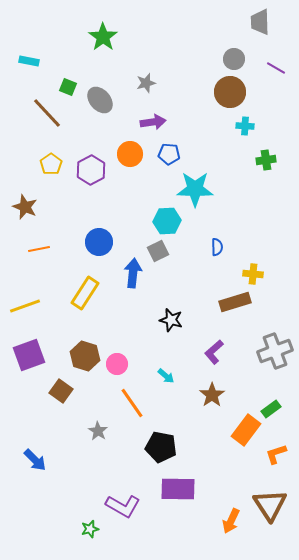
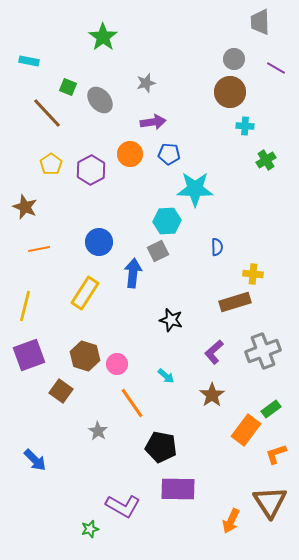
green cross at (266, 160): rotated 24 degrees counterclockwise
yellow line at (25, 306): rotated 56 degrees counterclockwise
gray cross at (275, 351): moved 12 px left
brown triangle at (270, 505): moved 3 px up
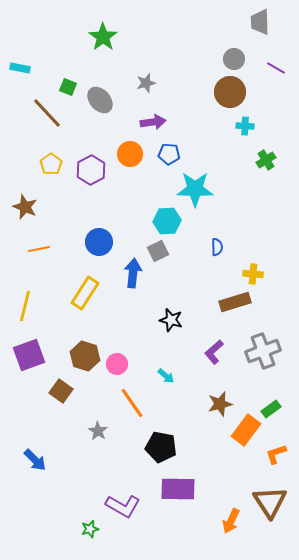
cyan rectangle at (29, 61): moved 9 px left, 7 px down
brown star at (212, 395): moved 8 px right, 9 px down; rotated 20 degrees clockwise
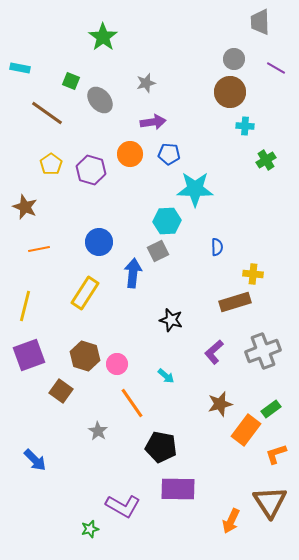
green square at (68, 87): moved 3 px right, 6 px up
brown line at (47, 113): rotated 12 degrees counterclockwise
purple hexagon at (91, 170): rotated 16 degrees counterclockwise
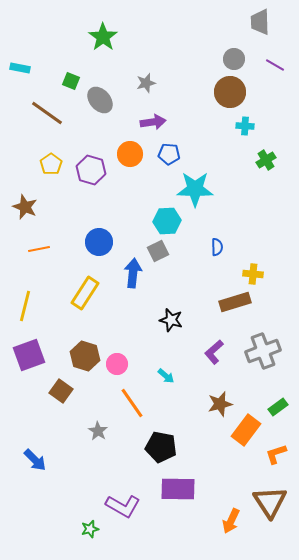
purple line at (276, 68): moved 1 px left, 3 px up
green rectangle at (271, 409): moved 7 px right, 2 px up
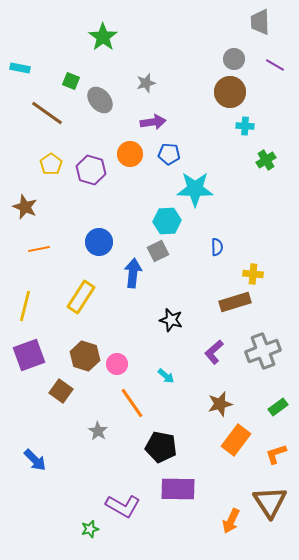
yellow rectangle at (85, 293): moved 4 px left, 4 px down
orange rectangle at (246, 430): moved 10 px left, 10 px down
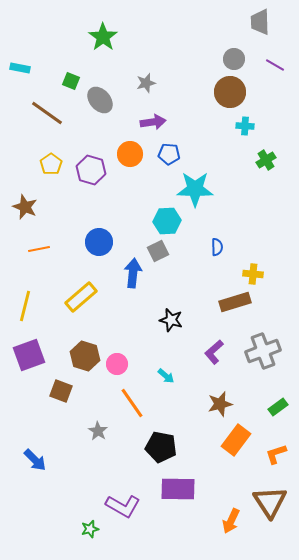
yellow rectangle at (81, 297): rotated 16 degrees clockwise
brown square at (61, 391): rotated 15 degrees counterclockwise
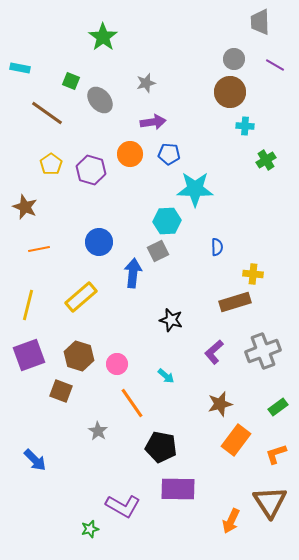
yellow line at (25, 306): moved 3 px right, 1 px up
brown hexagon at (85, 356): moved 6 px left
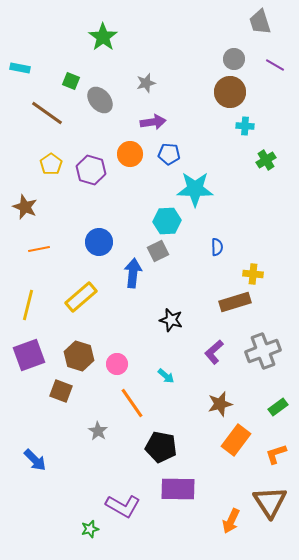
gray trapezoid at (260, 22): rotated 16 degrees counterclockwise
